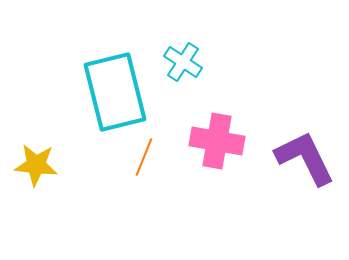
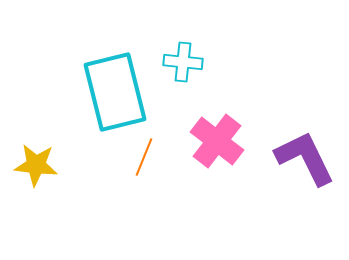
cyan cross: rotated 27 degrees counterclockwise
pink cross: rotated 28 degrees clockwise
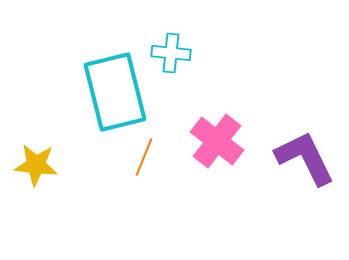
cyan cross: moved 12 px left, 9 px up
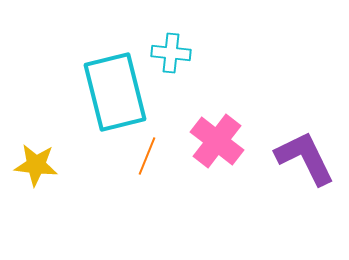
orange line: moved 3 px right, 1 px up
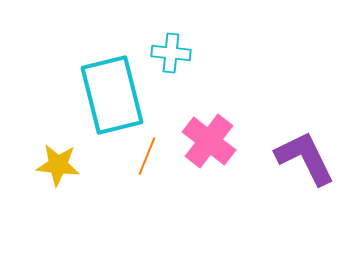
cyan rectangle: moved 3 px left, 3 px down
pink cross: moved 8 px left
yellow star: moved 22 px right
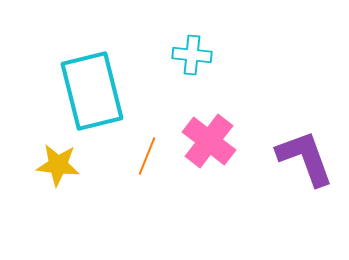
cyan cross: moved 21 px right, 2 px down
cyan rectangle: moved 20 px left, 4 px up
purple L-shape: rotated 6 degrees clockwise
